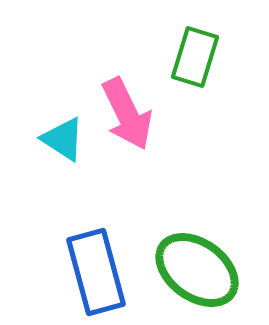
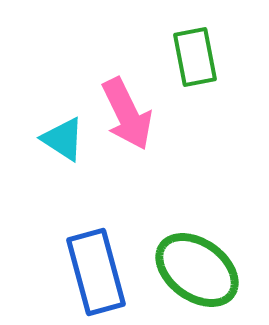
green rectangle: rotated 28 degrees counterclockwise
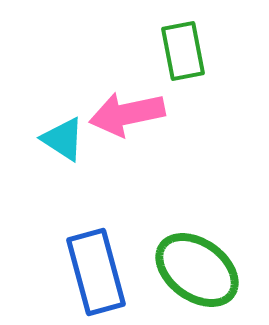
green rectangle: moved 12 px left, 6 px up
pink arrow: rotated 104 degrees clockwise
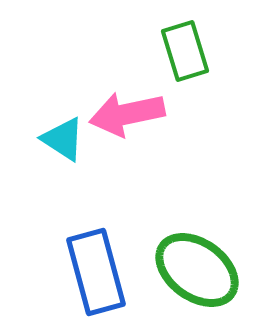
green rectangle: moved 2 px right; rotated 6 degrees counterclockwise
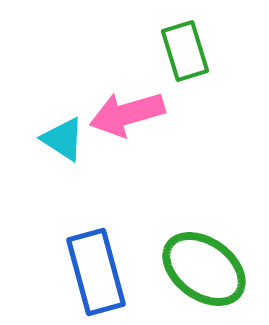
pink arrow: rotated 4 degrees counterclockwise
green ellipse: moved 7 px right, 1 px up
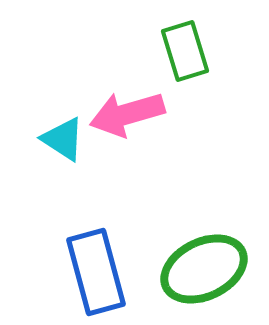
green ellipse: rotated 62 degrees counterclockwise
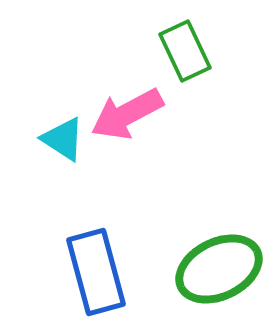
green rectangle: rotated 8 degrees counterclockwise
pink arrow: rotated 12 degrees counterclockwise
green ellipse: moved 15 px right
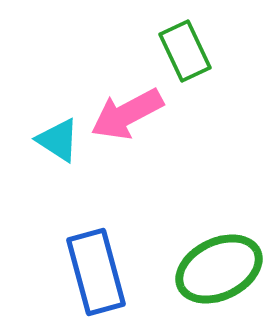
cyan triangle: moved 5 px left, 1 px down
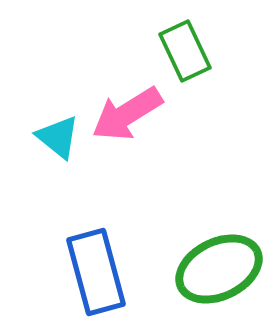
pink arrow: rotated 4 degrees counterclockwise
cyan triangle: moved 3 px up; rotated 6 degrees clockwise
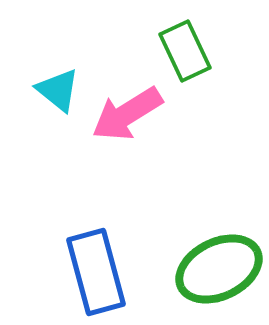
cyan triangle: moved 47 px up
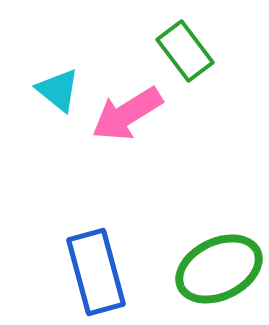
green rectangle: rotated 12 degrees counterclockwise
